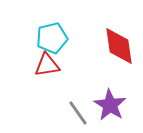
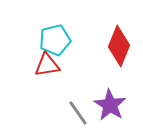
cyan pentagon: moved 3 px right, 2 px down
red diamond: rotated 30 degrees clockwise
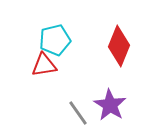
red triangle: moved 3 px left
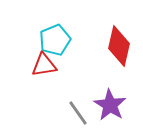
cyan pentagon: rotated 8 degrees counterclockwise
red diamond: rotated 9 degrees counterclockwise
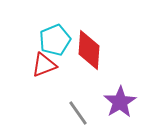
red diamond: moved 30 px left, 4 px down; rotated 9 degrees counterclockwise
red triangle: rotated 12 degrees counterclockwise
purple star: moved 10 px right, 3 px up; rotated 8 degrees clockwise
